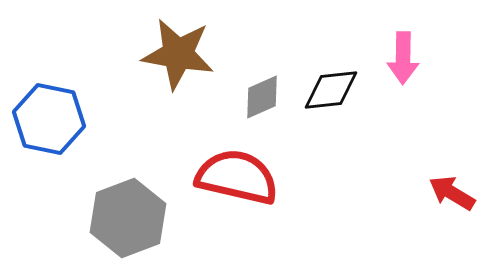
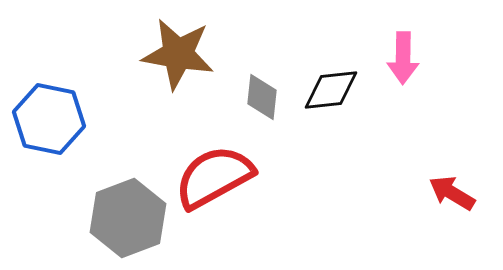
gray diamond: rotated 60 degrees counterclockwise
red semicircle: moved 23 px left; rotated 42 degrees counterclockwise
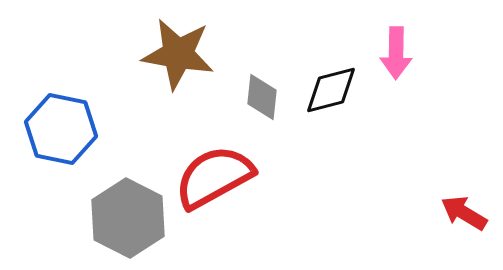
pink arrow: moved 7 px left, 5 px up
black diamond: rotated 8 degrees counterclockwise
blue hexagon: moved 12 px right, 10 px down
red arrow: moved 12 px right, 20 px down
gray hexagon: rotated 12 degrees counterclockwise
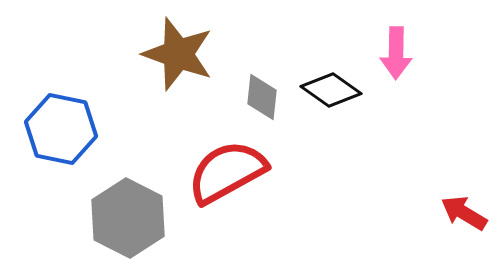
brown star: rotated 10 degrees clockwise
black diamond: rotated 50 degrees clockwise
red semicircle: moved 13 px right, 5 px up
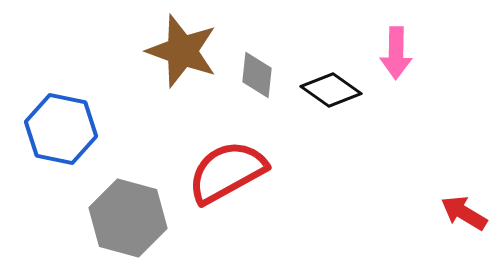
brown star: moved 4 px right, 3 px up
gray diamond: moved 5 px left, 22 px up
gray hexagon: rotated 12 degrees counterclockwise
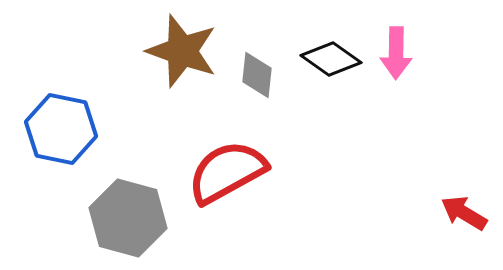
black diamond: moved 31 px up
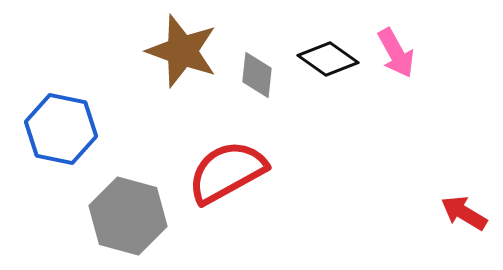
pink arrow: rotated 30 degrees counterclockwise
black diamond: moved 3 px left
gray hexagon: moved 2 px up
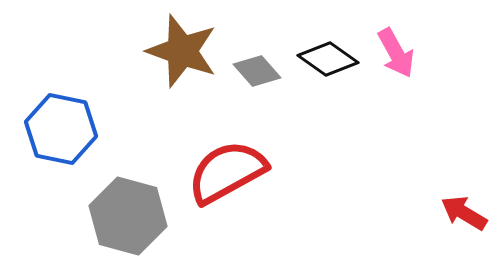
gray diamond: moved 4 px up; rotated 48 degrees counterclockwise
